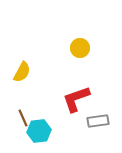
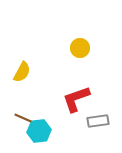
brown line: rotated 42 degrees counterclockwise
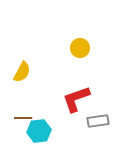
brown line: rotated 24 degrees counterclockwise
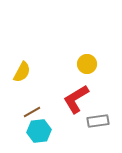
yellow circle: moved 7 px right, 16 px down
red L-shape: rotated 12 degrees counterclockwise
brown line: moved 9 px right, 6 px up; rotated 30 degrees counterclockwise
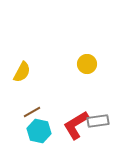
red L-shape: moved 26 px down
cyan hexagon: rotated 20 degrees clockwise
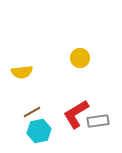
yellow circle: moved 7 px left, 6 px up
yellow semicircle: rotated 55 degrees clockwise
red L-shape: moved 11 px up
cyan hexagon: rotated 25 degrees counterclockwise
